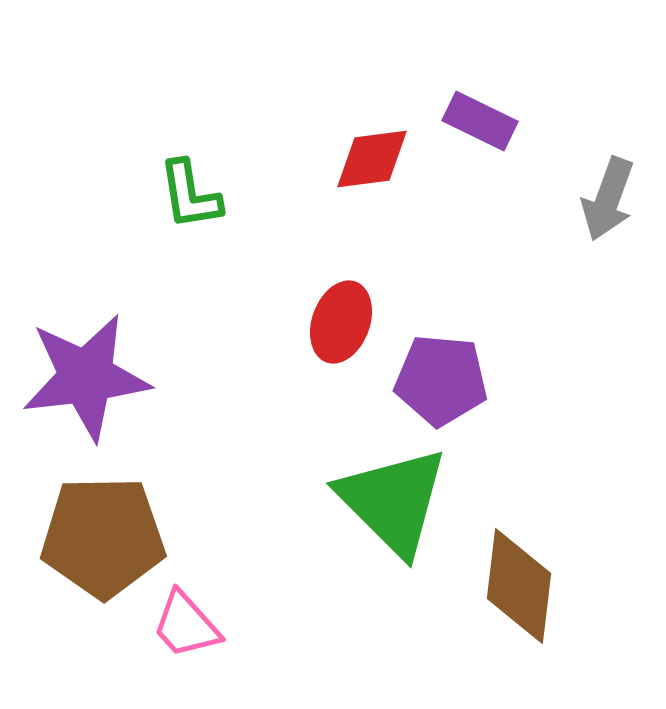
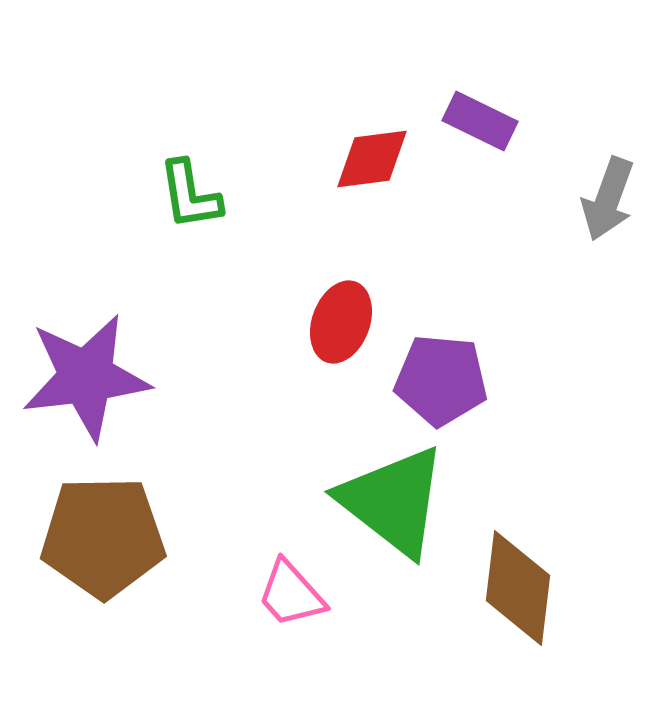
green triangle: rotated 7 degrees counterclockwise
brown diamond: moved 1 px left, 2 px down
pink trapezoid: moved 105 px right, 31 px up
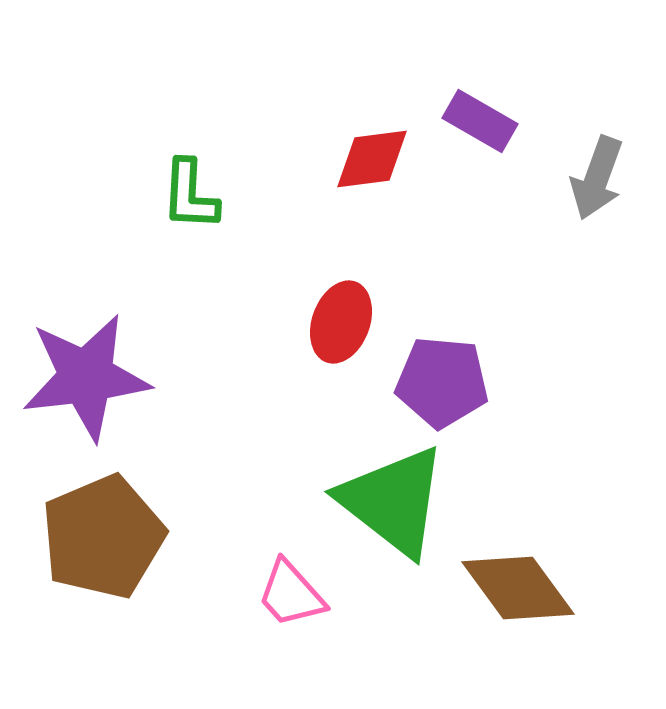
purple rectangle: rotated 4 degrees clockwise
green L-shape: rotated 12 degrees clockwise
gray arrow: moved 11 px left, 21 px up
purple pentagon: moved 1 px right, 2 px down
brown pentagon: rotated 22 degrees counterclockwise
brown diamond: rotated 43 degrees counterclockwise
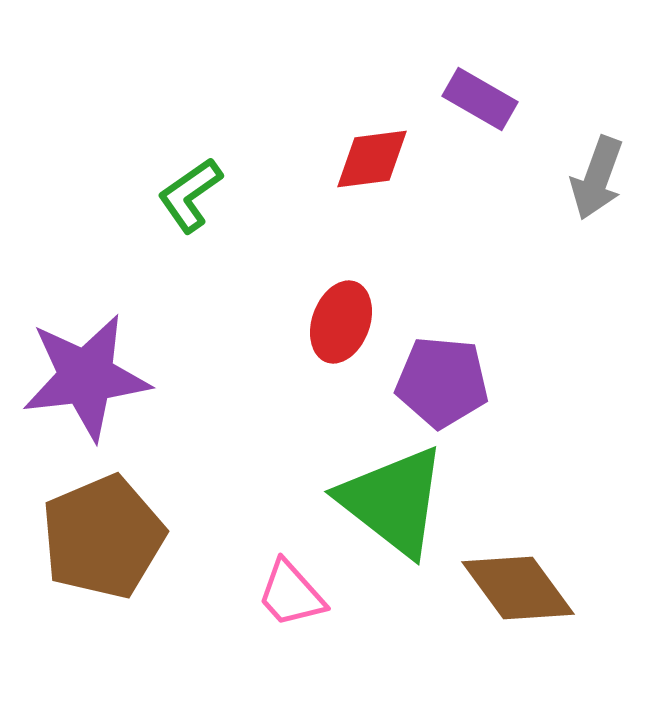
purple rectangle: moved 22 px up
green L-shape: rotated 52 degrees clockwise
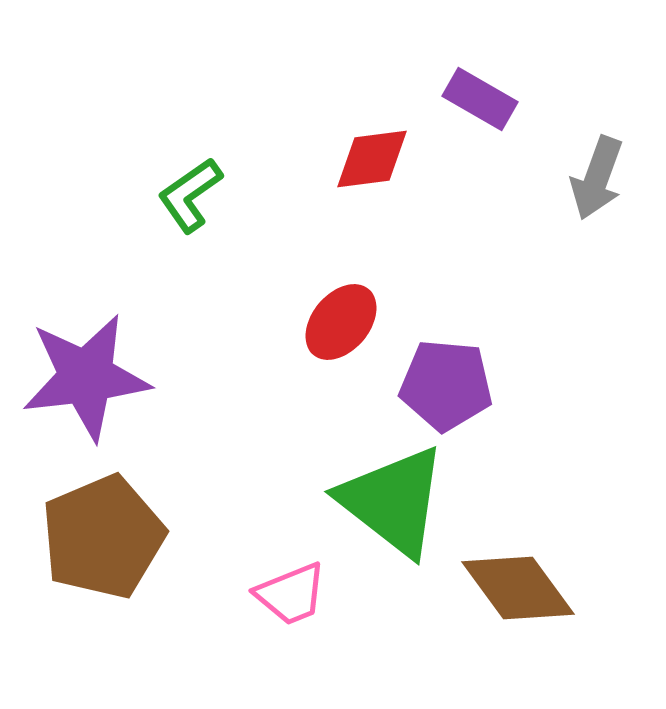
red ellipse: rotated 20 degrees clockwise
purple pentagon: moved 4 px right, 3 px down
pink trapezoid: rotated 70 degrees counterclockwise
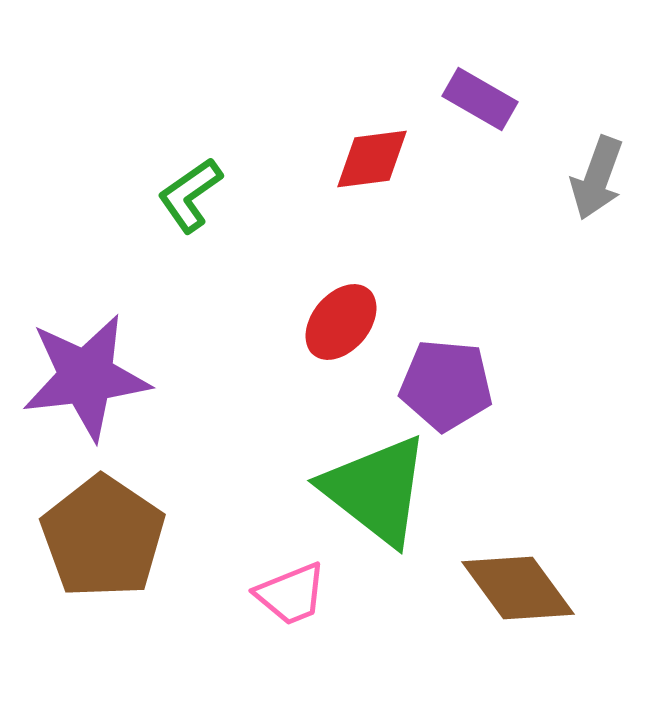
green triangle: moved 17 px left, 11 px up
brown pentagon: rotated 15 degrees counterclockwise
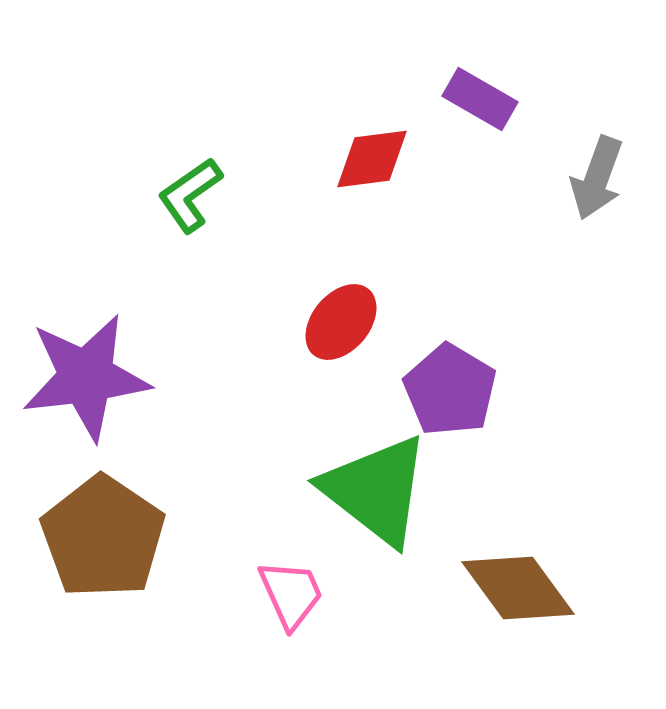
purple pentagon: moved 4 px right, 5 px down; rotated 26 degrees clockwise
pink trapezoid: rotated 92 degrees counterclockwise
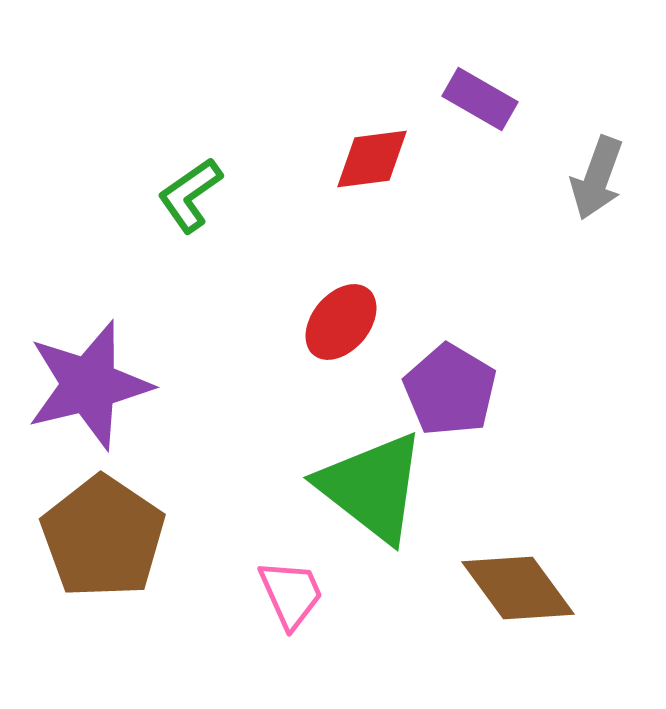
purple star: moved 3 px right, 8 px down; rotated 7 degrees counterclockwise
green triangle: moved 4 px left, 3 px up
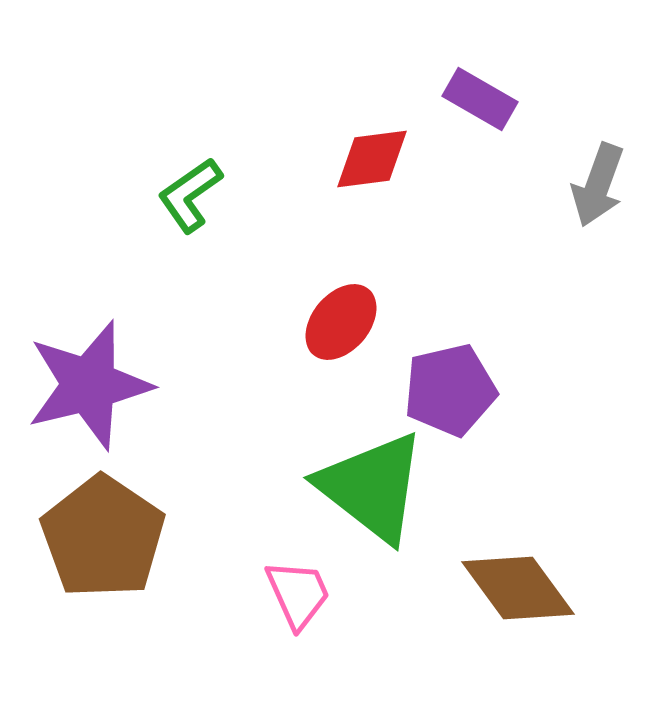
gray arrow: moved 1 px right, 7 px down
purple pentagon: rotated 28 degrees clockwise
pink trapezoid: moved 7 px right
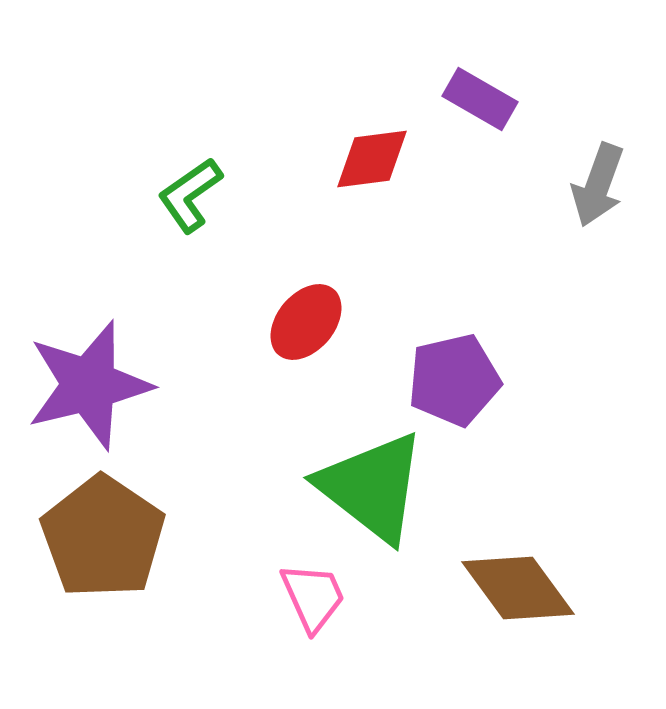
red ellipse: moved 35 px left
purple pentagon: moved 4 px right, 10 px up
pink trapezoid: moved 15 px right, 3 px down
